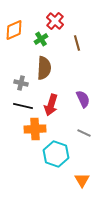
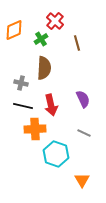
red arrow: rotated 30 degrees counterclockwise
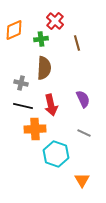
green cross: rotated 24 degrees clockwise
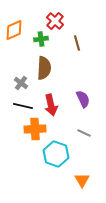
gray cross: rotated 24 degrees clockwise
